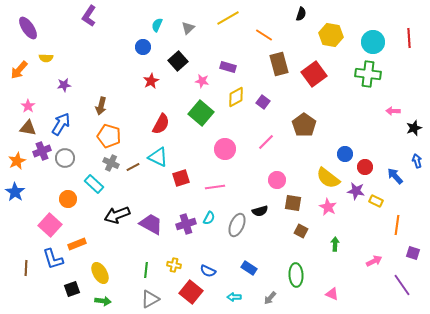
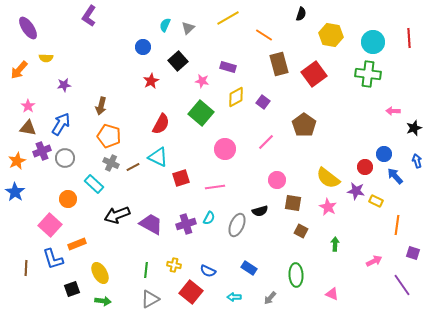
cyan semicircle at (157, 25): moved 8 px right
blue circle at (345, 154): moved 39 px right
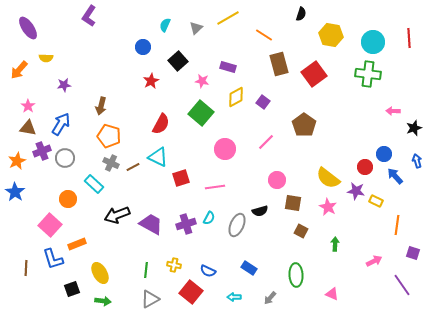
gray triangle at (188, 28): moved 8 px right
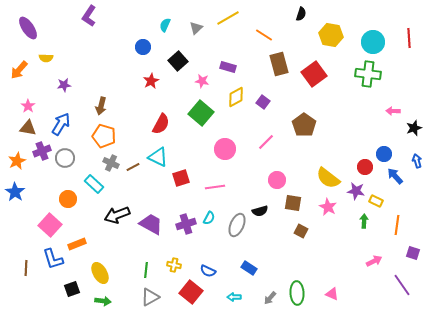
orange pentagon at (109, 136): moved 5 px left
green arrow at (335, 244): moved 29 px right, 23 px up
green ellipse at (296, 275): moved 1 px right, 18 px down
gray triangle at (150, 299): moved 2 px up
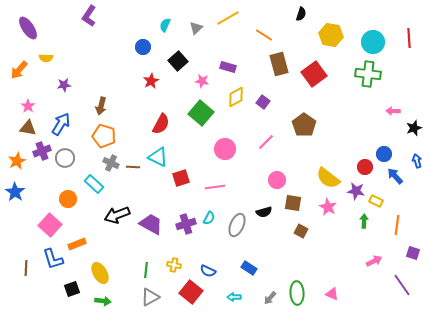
brown line at (133, 167): rotated 32 degrees clockwise
black semicircle at (260, 211): moved 4 px right, 1 px down
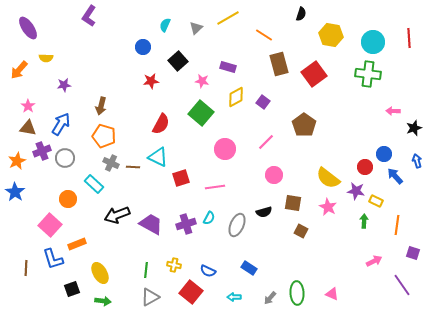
red star at (151, 81): rotated 21 degrees clockwise
pink circle at (277, 180): moved 3 px left, 5 px up
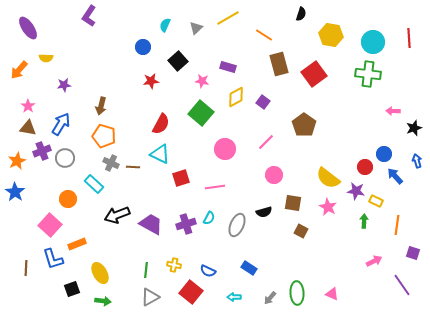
cyan triangle at (158, 157): moved 2 px right, 3 px up
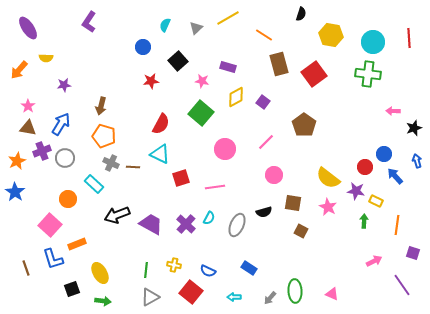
purple L-shape at (89, 16): moved 6 px down
purple cross at (186, 224): rotated 30 degrees counterclockwise
brown line at (26, 268): rotated 21 degrees counterclockwise
green ellipse at (297, 293): moved 2 px left, 2 px up
